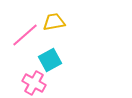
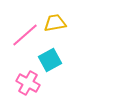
yellow trapezoid: moved 1 px right, 1 px down
pink cross: moved 6 px left
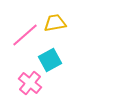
pink cross: moved 2 px right; rotated 10 degrees clockwise
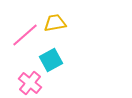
cyan square: moved 1 px right
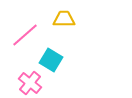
yellow trapezoid: moved 9 px right, 4 px up; rotated 10 degrees clockwise
cyan square: rotated 30 degrees counterclockwise
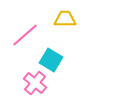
yellow trapezoid: moved 1 px right
pink cross: moved 5 px right
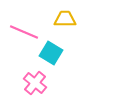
pink line: moved 1 px left, 3 px up; rotated 64 degrees clockwise
cyan square: moved 7 px up
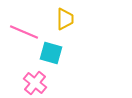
yellow trapezoid: rotated 90 degrees clockwise
cyan square: rotated 15 degrees counterclockwise
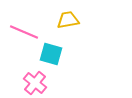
yellow trapezoid: moved 3 px right, 1 px down; rotated 100 degrees counterclockwise
cyan square: moved 1 px down
